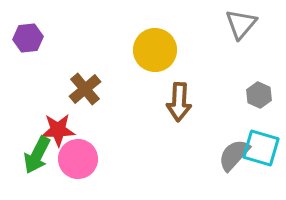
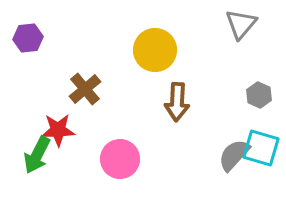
brown arrow: moved 2 px left
pink circle: moved 42 px right
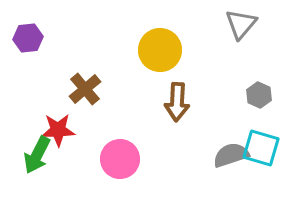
yellow circle: moved 5 px right
gray semicircle: moved 3 px left; rotated 30 degrees clockwise
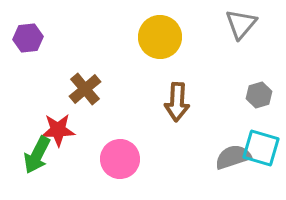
yellow circle: moved 13 px up
gray hexagon: rotated 20 degrees clockwise
gray semicircle: moved 2 px right, 2 px down
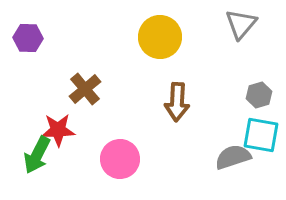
purple hexagon: rotated 8 degrees clockwise
cyan square: moved 13 px up; rotated 6 degrees counterclockwise
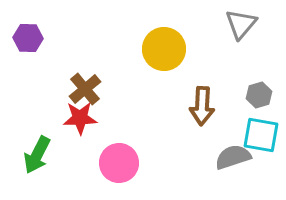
yellow circle: moved 4 px right, 12 px down
brown arrow: moved 25 px right, 4 px down
red star: moved 22 px right, 12 px up
pink circle: moved 1 px left, 4 px down
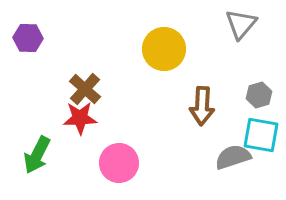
brown cross: rotated 8 degrees counterclockwise
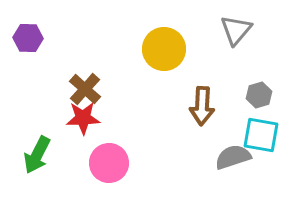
gray triangle: moved 5 px left, 6 px down
red star: moved 3 px right
pink circle: moved 10 px left
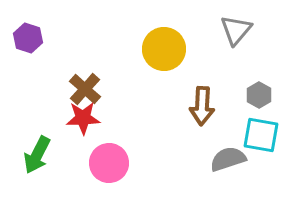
purple hexagon: rotated 16 degrees clockwise
gray hexagon: rotated 15 degrees counterclockwise
gray semicircle: moved 5 px left, 2 px down
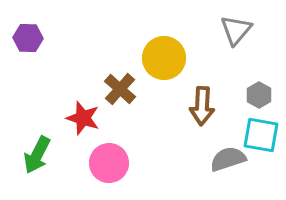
purple hexagon: rotated 16 degrees counterclockwise
yellow circle: moved 9 px down
brown cross: moved 35 px right
red star: rotated 20 degrees clockwise
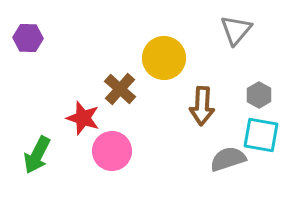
pink circle: moved 3 px right, 12 px up
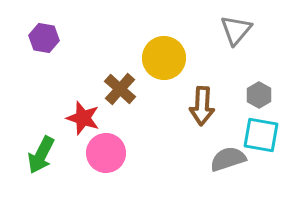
purple hexagon: moved 16 px right; rotated 8 degrees clockwise
pink circle: moved 6 px left, 2 px down
green arrow: moved 4 px right
